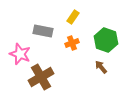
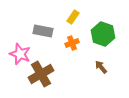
green hexagon: moved 3 px left, 6 px up
brown cross: moved 3 px up
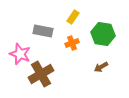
green hexagon: rotated 10 degrees counterclockwise
brown arrow: rotated 80 degrees counterclockwise
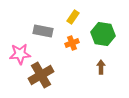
pink star: rotated 25 degrees counterclockwise
brown arrow: rotated 120 degrees clockwise
brown cross: moved 1 px down
